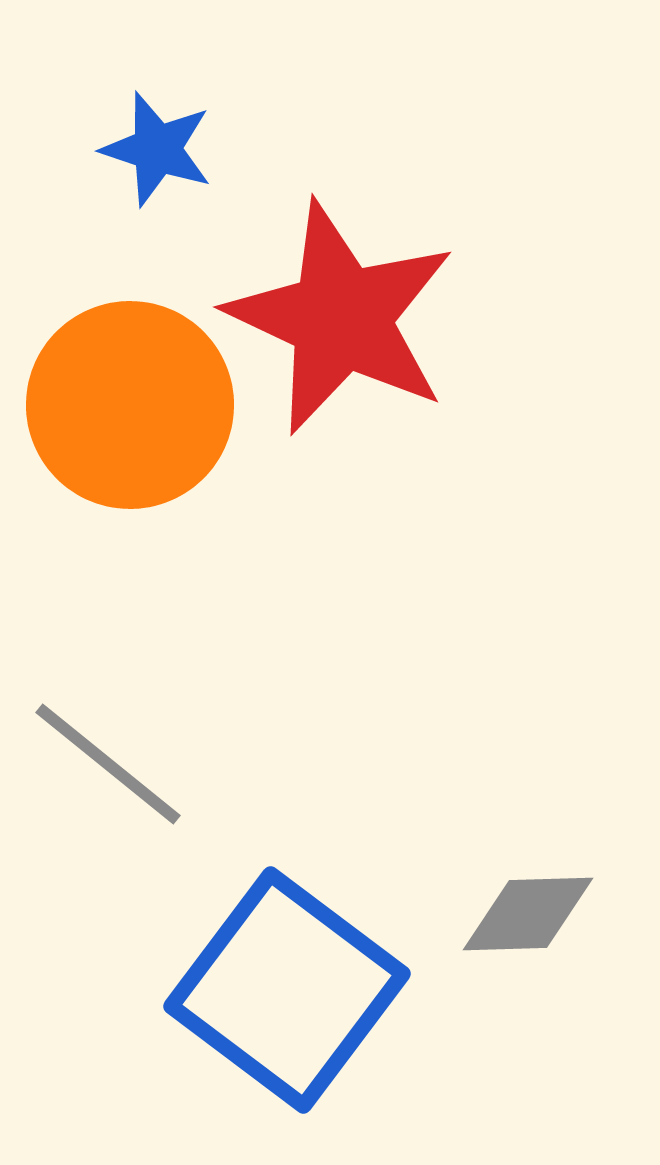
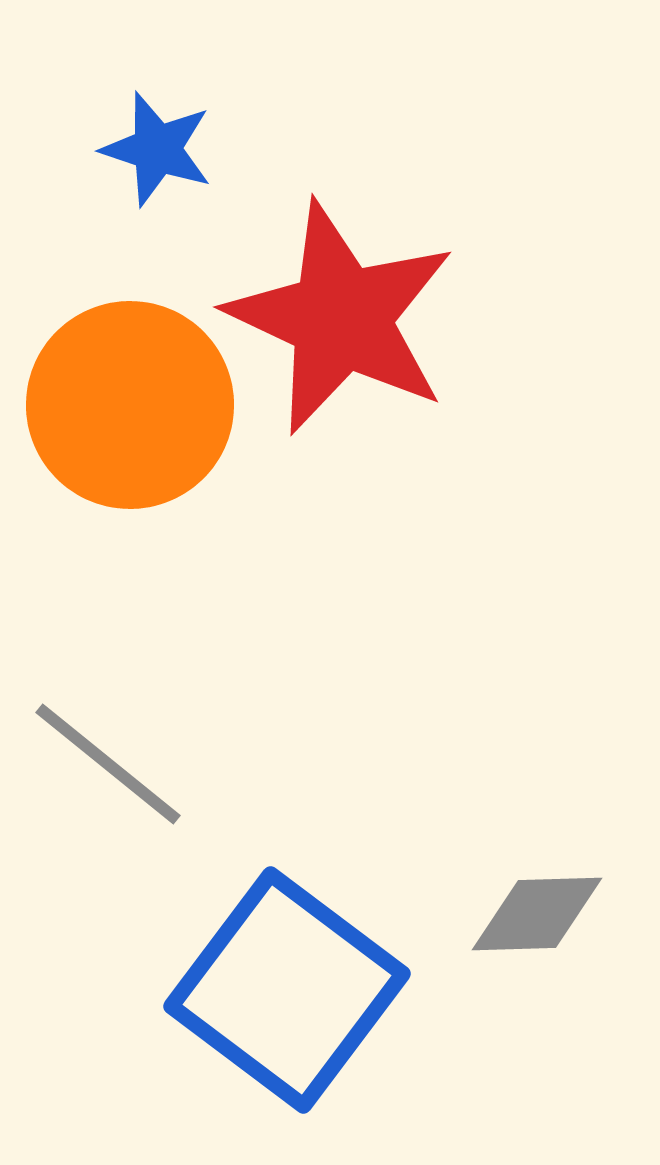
gray diamond: moved 9 px right
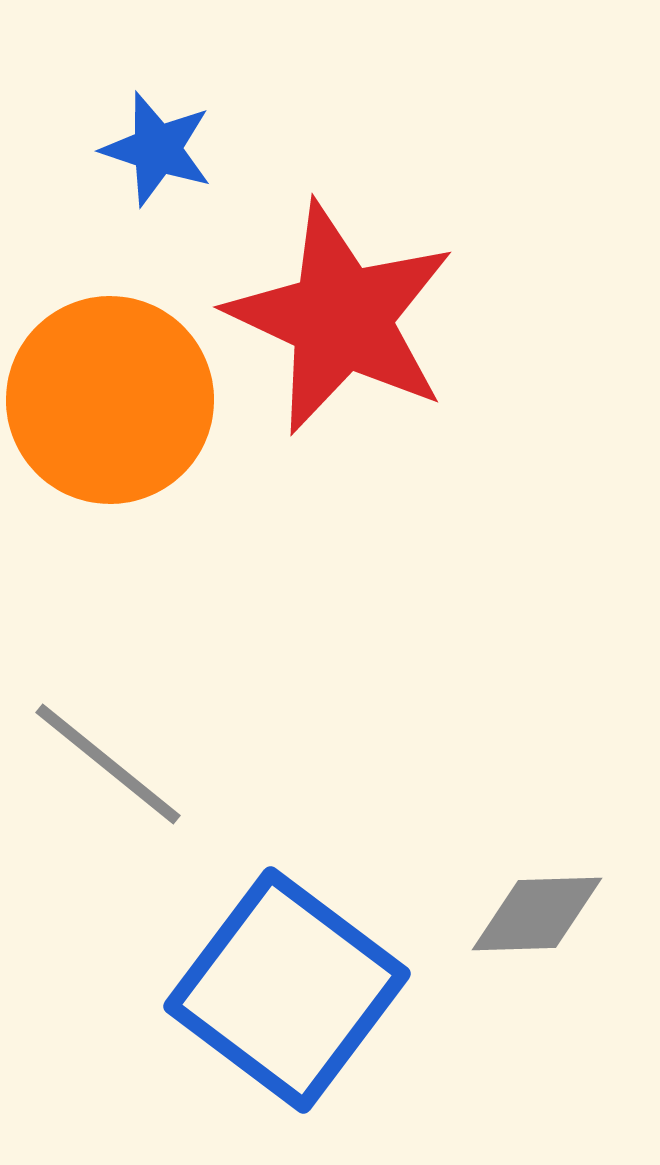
orange circle: moved 20 px left, 5 px up
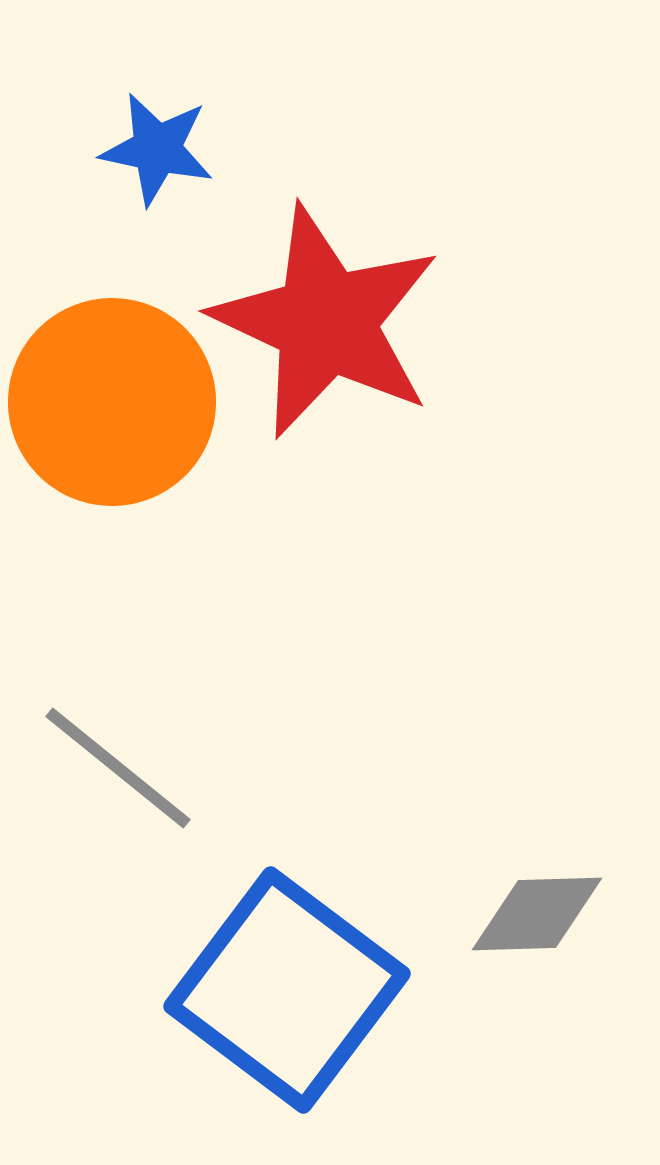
blue star: rotated 6 degrees counterclockwise
red star: moved 15 px left, 4 px down
orange circle: moved 2 px right, 2 px down
gray line: moved 10 px right, 4 px down
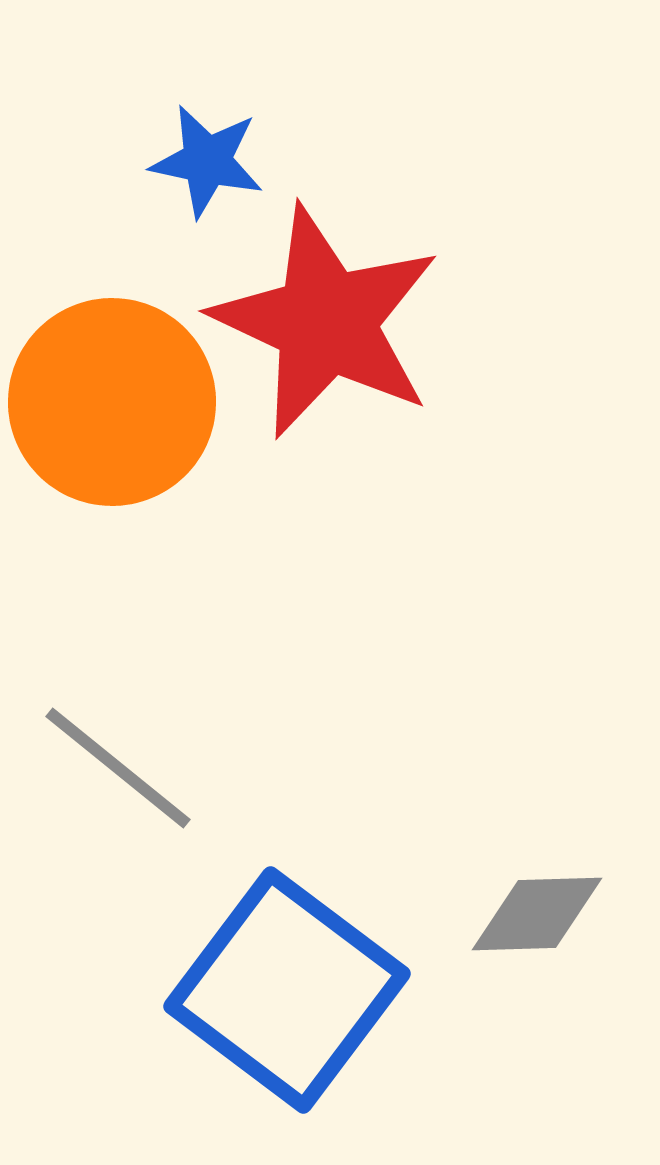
blue star: moved 50 px right, 12 px down
